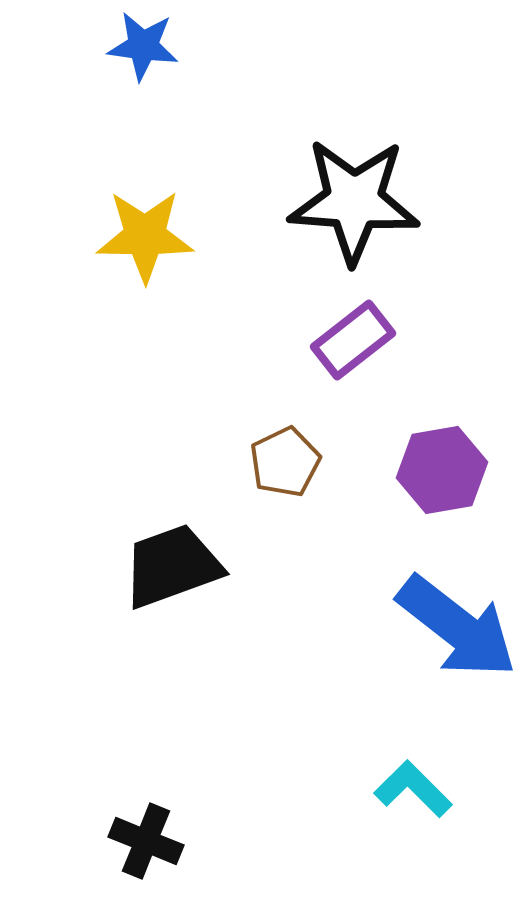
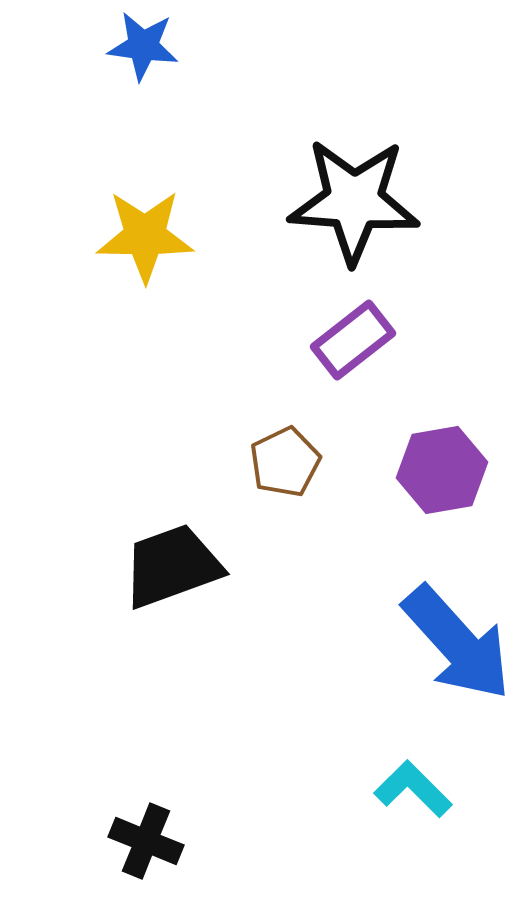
blue arrow: moved 16 px down; rotated 10 degrees clockwise
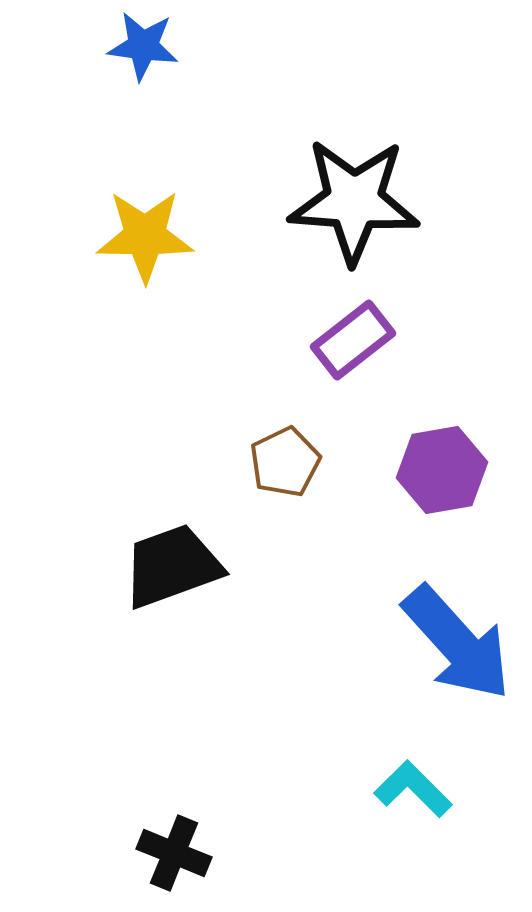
black cross: moved 28 px right, 12 px down
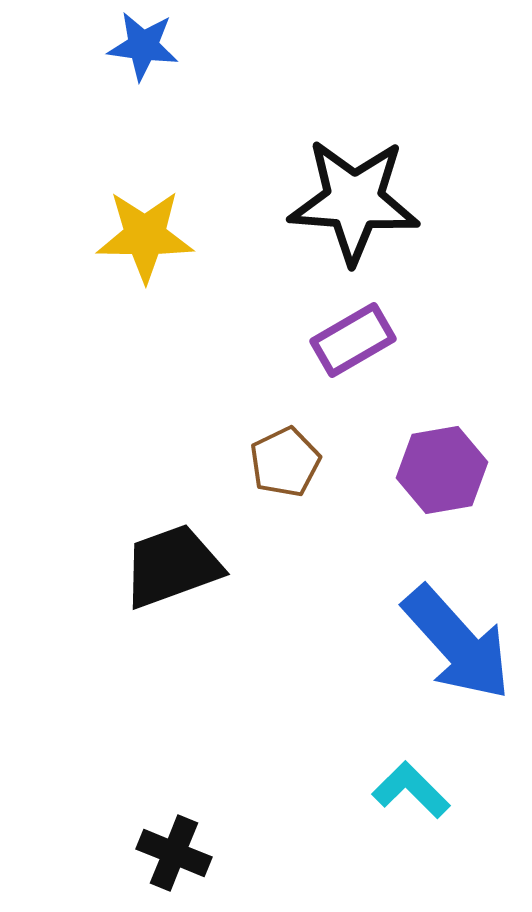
purple rectangle: rotated 8 degrees clockwise
cyan L-shape: moved 2 px left, 1 px down
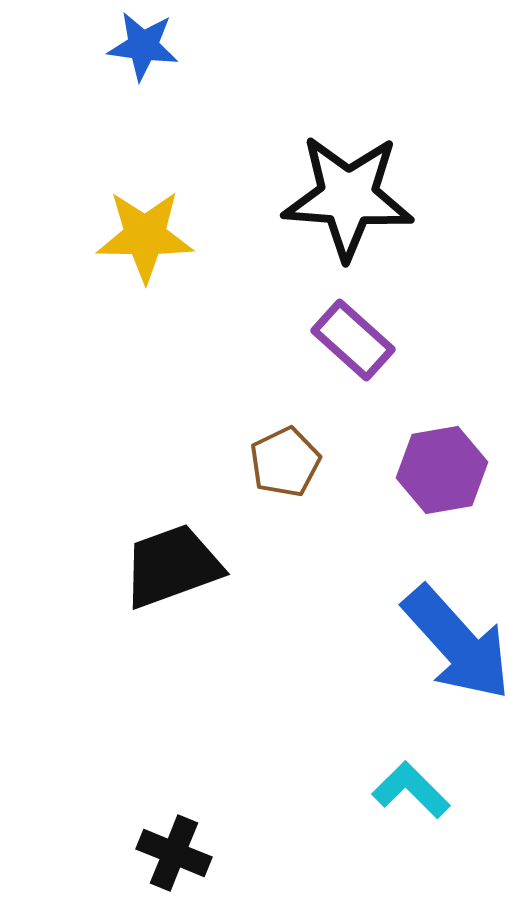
black star: moved 6 px left, 4 px up
purple rectangle: rotated 72 degrees clockwise
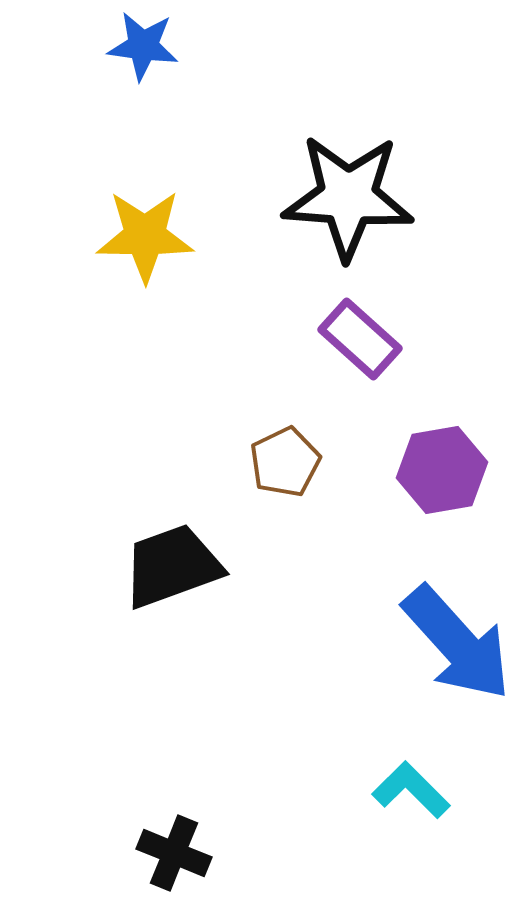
purple rectangle: moved 7 px right, 1 px up
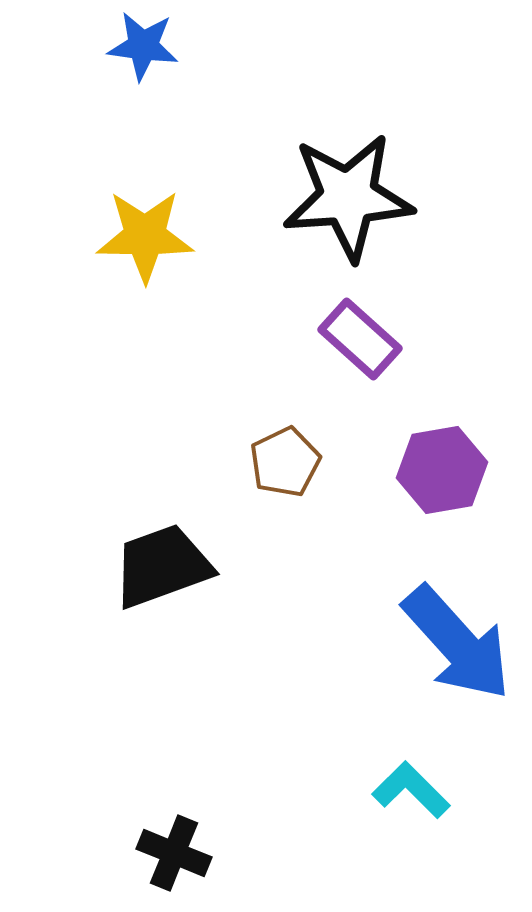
black star: rotated 8 degrees counterclockwise
black trapezoid: moved 10 px left
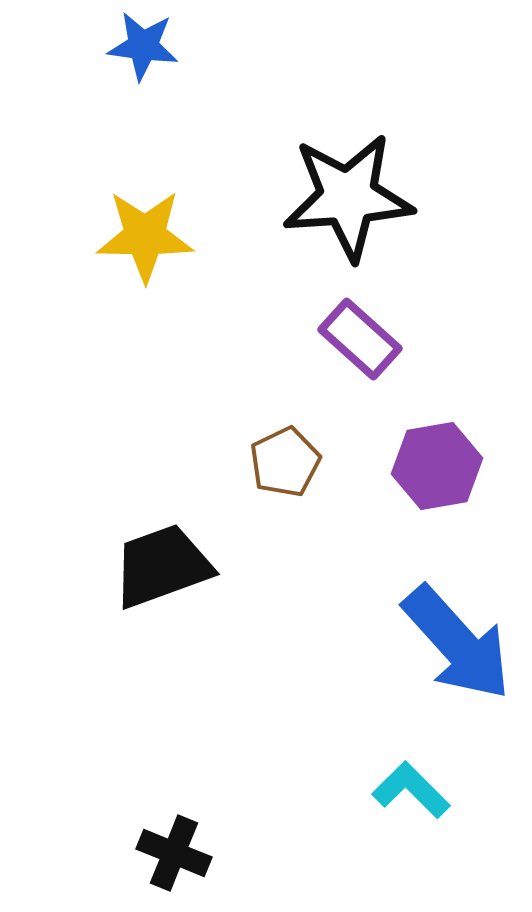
purple hexagon: moved 5 px left, 4 px up
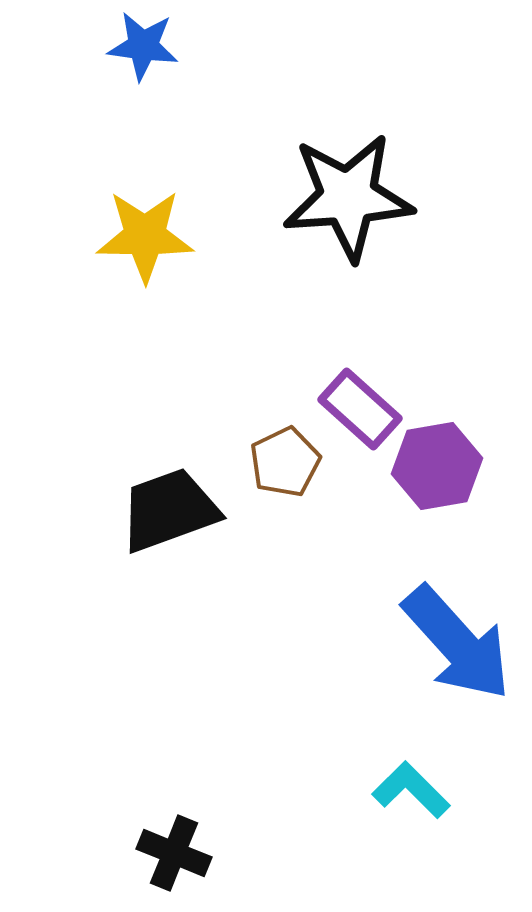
purple rectangle: moved 70 px down
black trapezoid: moved 7 px right, 56 px up
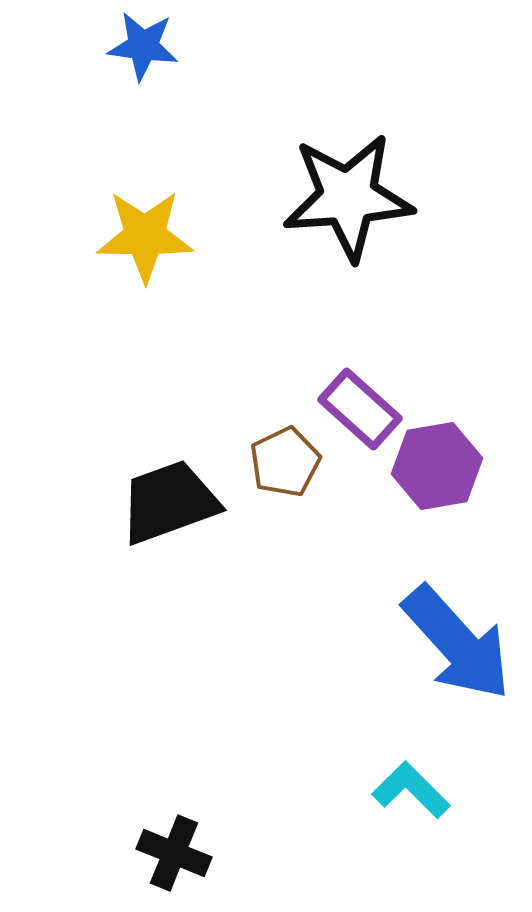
black trapezoid: moved 8 px up
